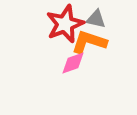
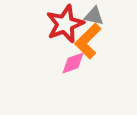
gray triangle: moved 2 px left, 3 px up
orange L-shape: moved 1 px left, 1 px up; rotated 63 degrees counterclockwise
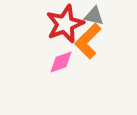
pink diamond: moved 12 px left, 1 px up
